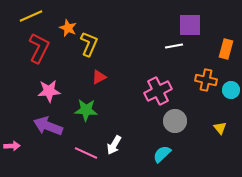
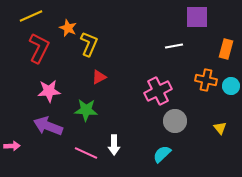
purple square: moved 7 px right, 8 px up
cyan circle: moved 4 px up
white arrow: rotated 30 degrees counterclockwise
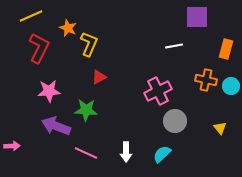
purple arrow: moved 8 px right
white arrow: moved 12 px right, 7 px down
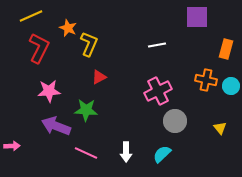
white line: moved 17 px left, 1 px up
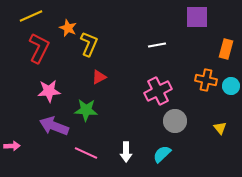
purple arrow: moved 2 px left
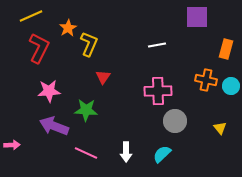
orange star: rotated 18 degrees clockwise
red triangle: moved 4 px right; rotated 28 degrees counterclockwise
pink cross: rotated 24 degrees clockwise
pink arrow: moved 1 px up
